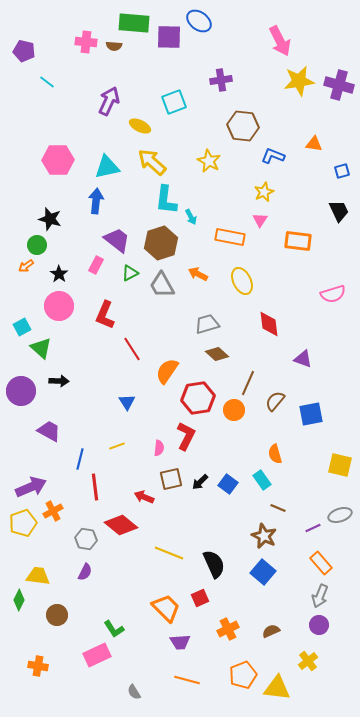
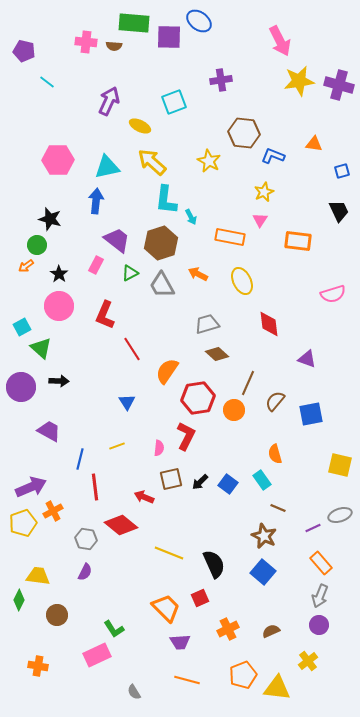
brown hexagon at (243, 126): moved 1 px right, 7 px down
purple triangle at (303, 359): moved 4 px right
purple circle at (21, 391): moved 4 px up
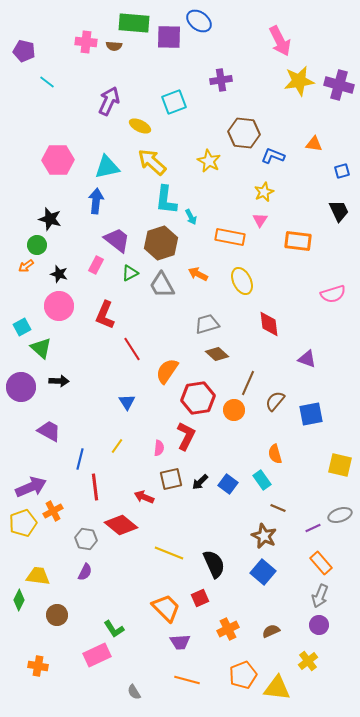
black star at (59, 274): rotated 18 degrees counterclockwise
yellow line at (117, 446): rotated 35 degrees counterclockwise
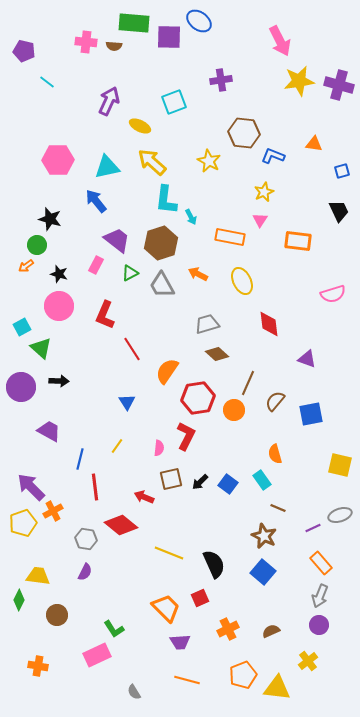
blue arrow at (96, 201): rotated 45 degrees counterclockwise
purple arrow at (31, 487): rotated 112 degrees counterclockwise
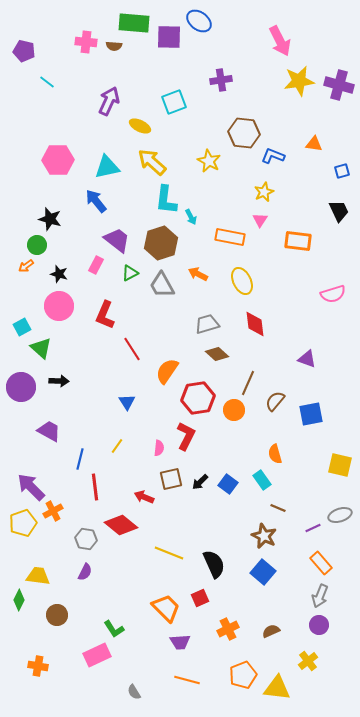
red diamond at (269, 324): moved 14 px left
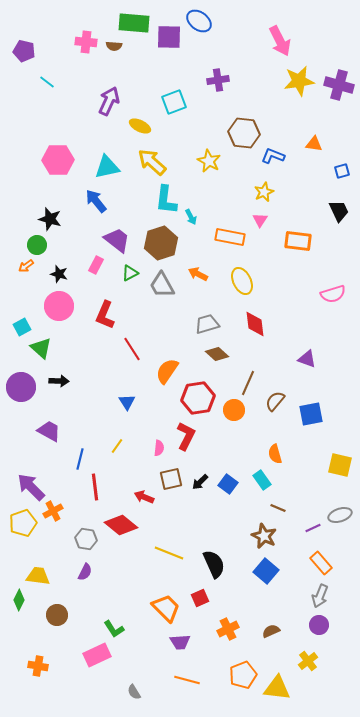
purple cross at (221, 80): moved 3 px left
blue square at (263, 572): moved 3 px right, 1 px up
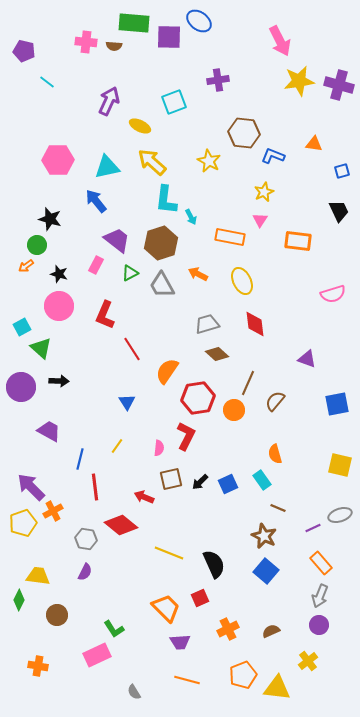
blue square at (311, 414): moved 26 px right, 10 px up
blue square at (228, 484): rotated 30 degrees clockwise
